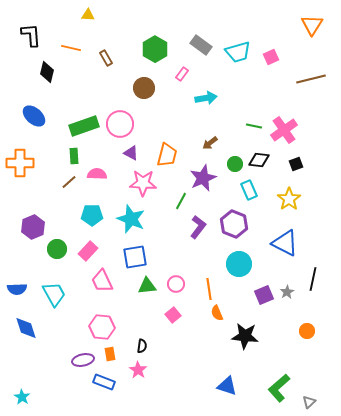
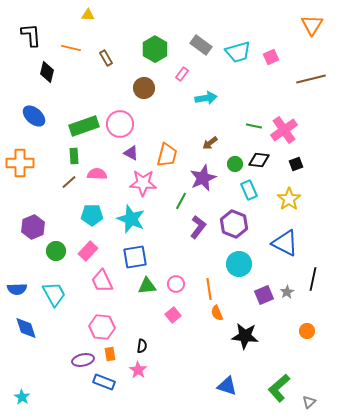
green circle at (57, 249): moved 1 px left, 2 px down
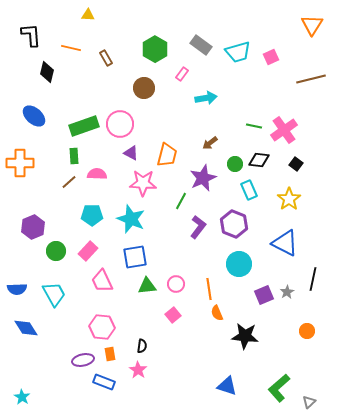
black square at (296, 164): rotated 32 degrees counterclockwise
blue diamond at (26, 328): rotated 15 degrees counterclockwise
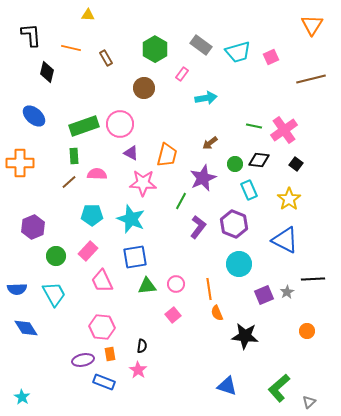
blue triangle at (285, 243): moved 3 px up
green circle at (56, 251): moved 5 px down
black line at (313, 279): rotated 75 degrees clockwise
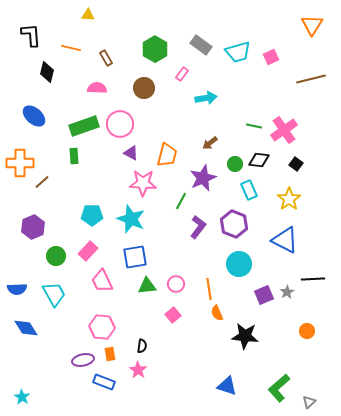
pink semicircle at (97, 174): moved 86 px up
brown line at (69, 182): moved 27 px left
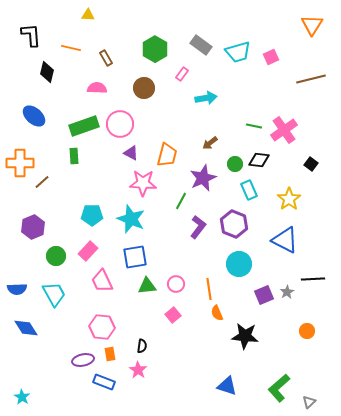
black square at (296, 164): moved 15 px right
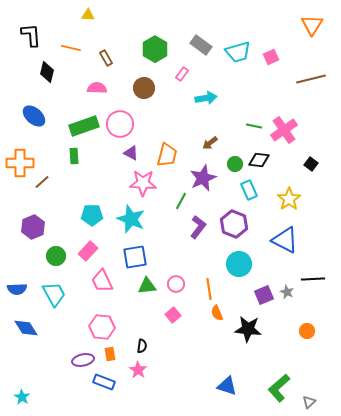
gray star at (287, 292): rotated 16 degrees counterclockwise
black star at (245, 336): moved 3 px right, 7 px up
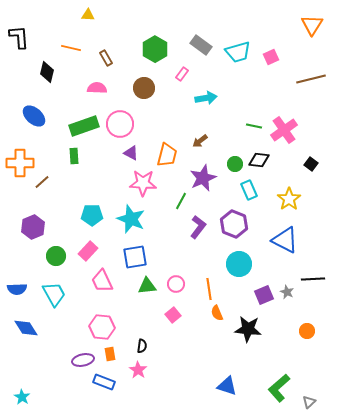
black L-shape at (31, 35): moved 12 px left, 2 px down
brown arrow at (210, 143): moved 10 px left, 2 px up
